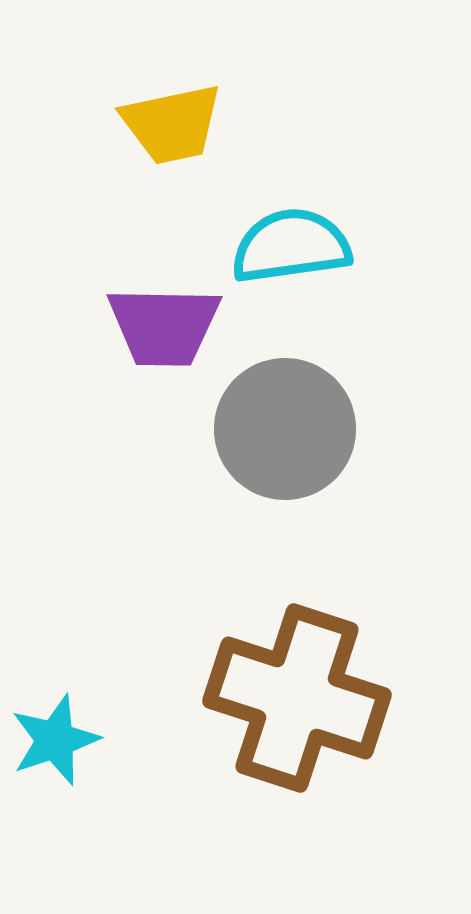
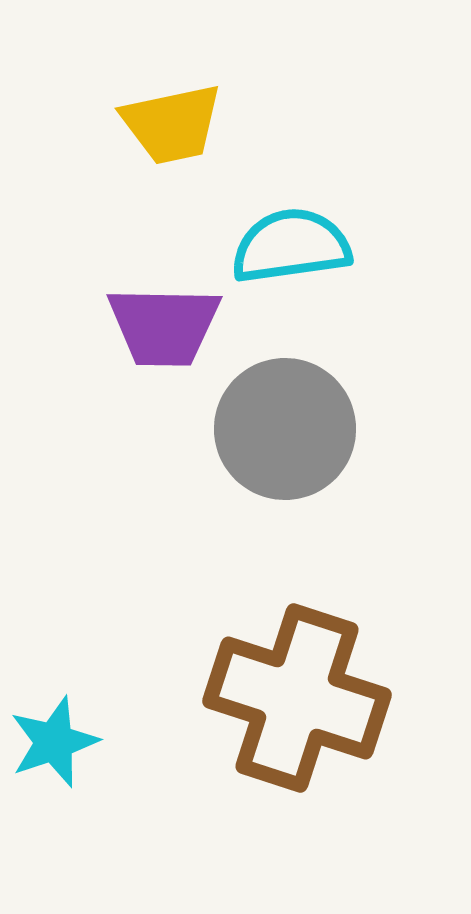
cyan star: moved 1 px left, 2 px down
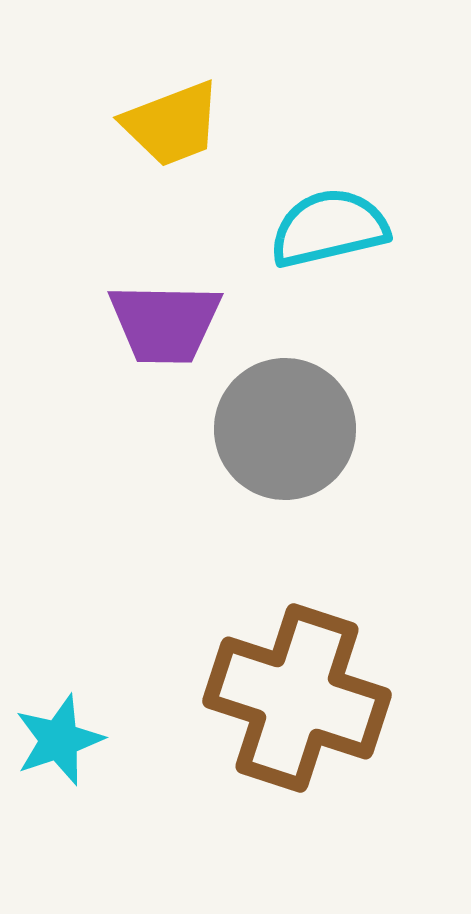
yellow trapezoid: rotated 9 degrees counterclockwise
cyan semicircle: moved 38 px right, 18 px up; rotated 5 degrees counterclockwise
purple trapezoid: moved 1 px right, 3 px up
cyan star: moved 5 px right, 2 px up
